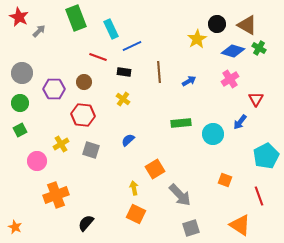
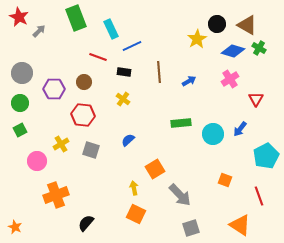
blue arrow at (240, 122): moved 7 px down
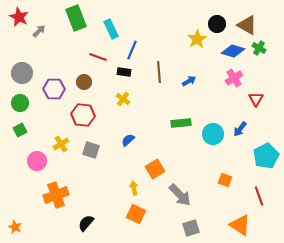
blue line at (132, 46): moved 4 px down; rotated 42 degrees counterclockwise
pink cross at (230, 79): moved 4 px right, 1 px up
